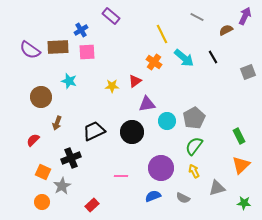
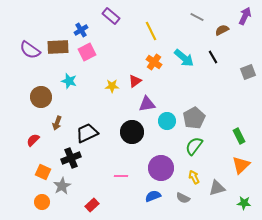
brown semicircle: moved 4 px left
yellow line: moved 11 px left, 3 px up
pink square: rotated 24 degrees counterclockwise
black trapezoid: moved 7 px left, 2 px down
yellow arrow: moved 6 px down
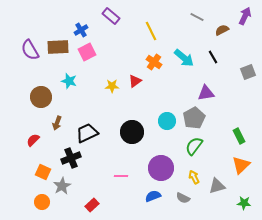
purple semicircle: rotated 25 degrees clockwise
purple triangle: moved 59 px right, 11 px up
gray triangle: moved 2 px up
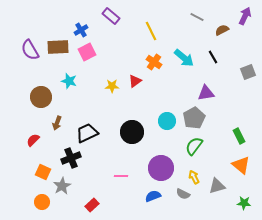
orange triangle: rotated 36 degrees counterclockwise
gray semicircle: moved 4 px up
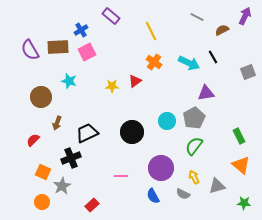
cyan arrow: moved 5 px right, 5 px down; rotated 15 degrees counterclockwise
blue semicircle: rotated 98 degrees counterclockwise
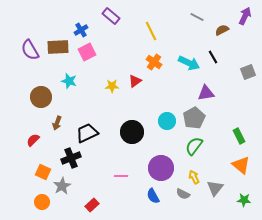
gray triangle: moved 2 px left, 2 px down; rotated 36 degrees counterclockwise
green star: moved 3 px up
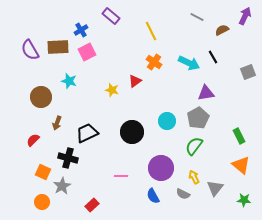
yellow star: moved 4 px down; rotated 16 degrees clockwise
gray pentagon: moved 4 px right
black cross: moved 3 px left; rotated 36 degrees clockwise
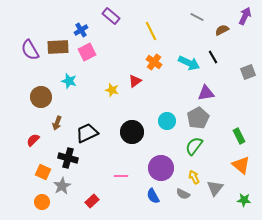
red rectangle: moved 4 px up
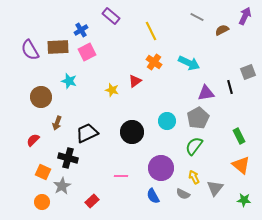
black line: moved 17 px right, 30 px down; rotated 16 degrees clockwise
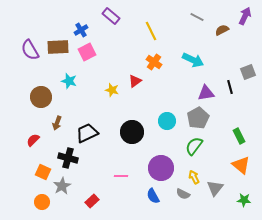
cyan arrow: moved 4 px right, 3 px up
